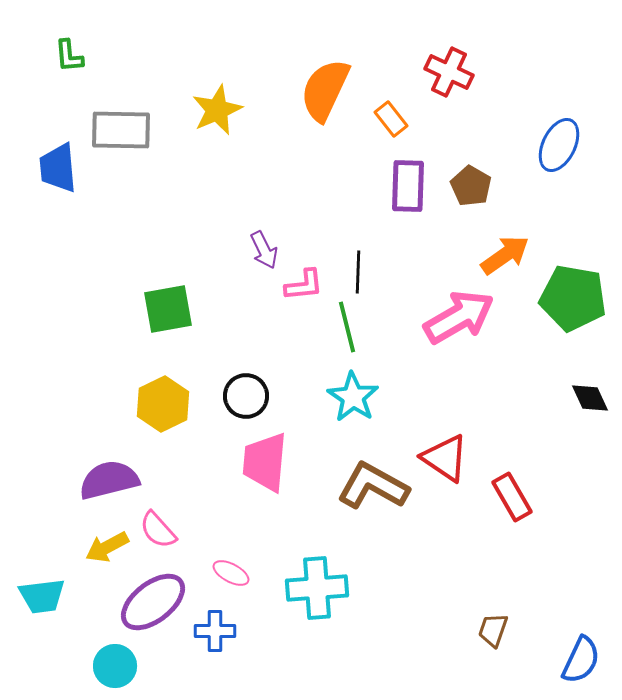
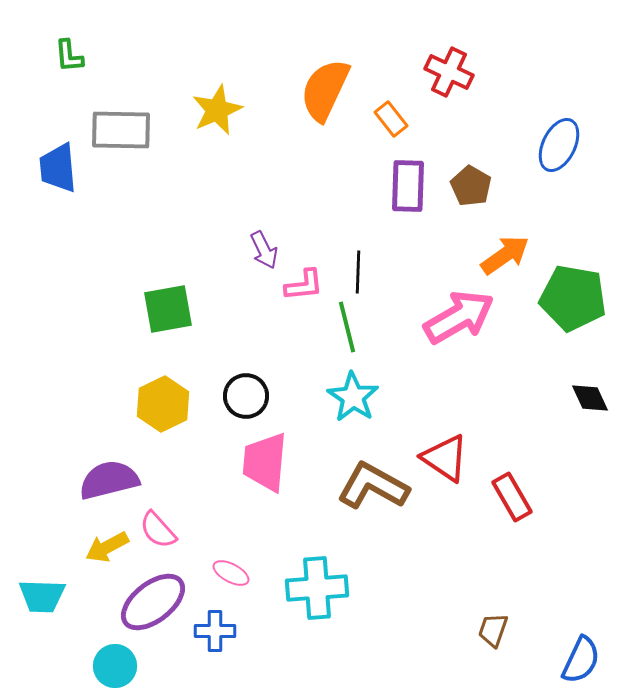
cyan trapezoid: rotated 9 degrees clockwise
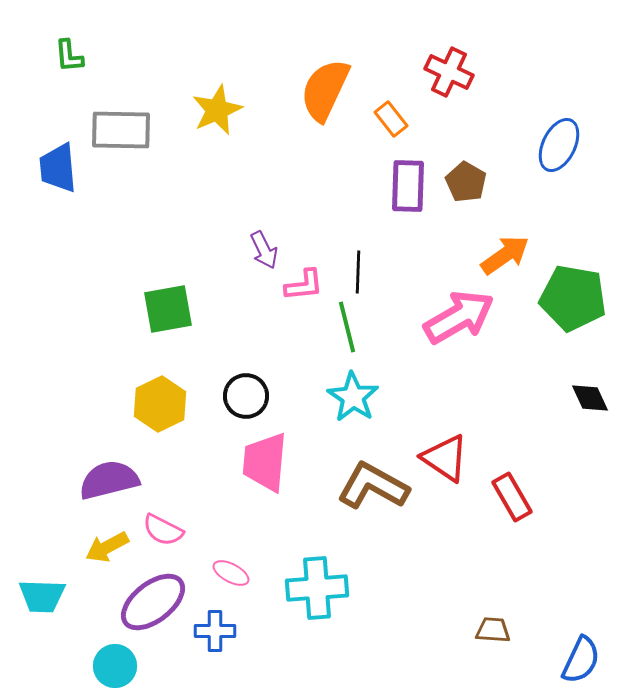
brown pentagon: moved 5 px left, 4 px up
yellow hexagon: moved 3 px left
pink semicircle: moved 5 px right; rotated 21 degrees counterclockwise
brown trapezoid: rotated 75 degrees clockwise
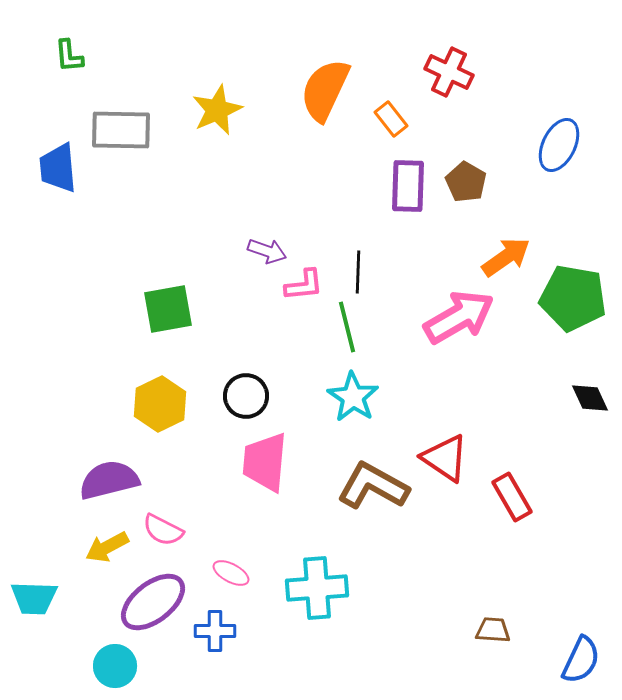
purple arrow: moved 3 px right, 1 px down; rotated 45 degrees counterclockwise
orange arrow: moved 1 px right, 2 px down
cyan trapezoid: moved 8 px left, 2 px down
